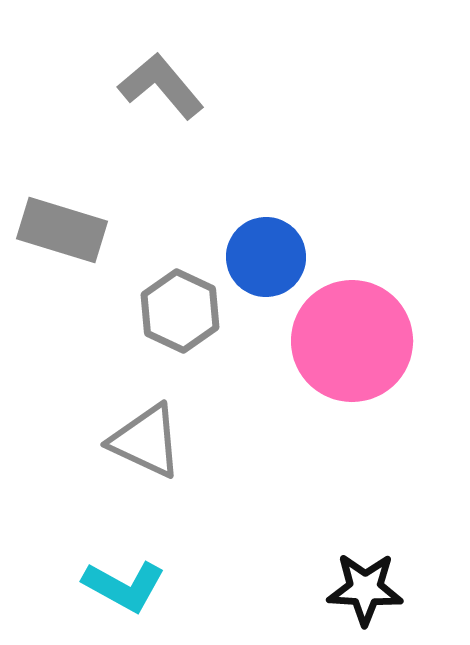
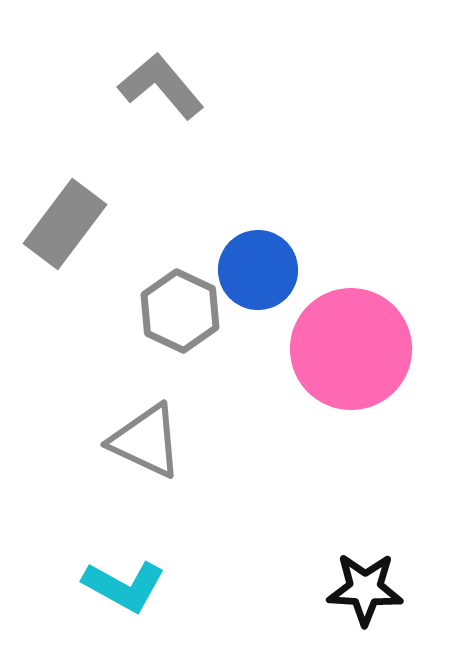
gray rectangle: moved 3 px right, 6 px up; rotated 70 degrees counterclockwise
blue circle: moved 8 px left, 13 px down
pink circle: moved 1 px left, 8 px down
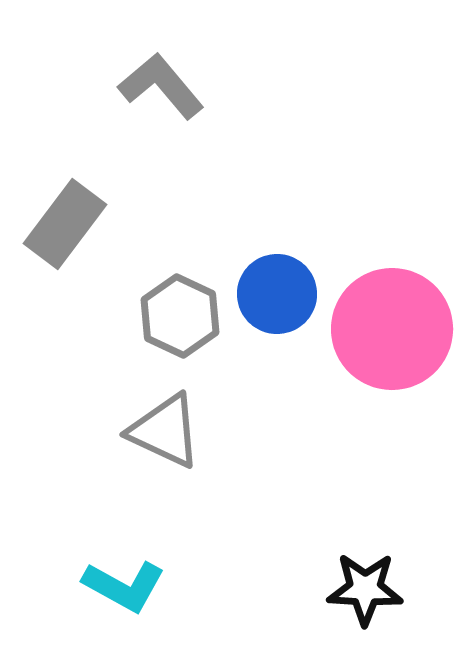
blue circle: moved 19 px right, 24 px down
gray hexagon: moved 5 px down
pink circle: moved 41 px right, 20 px up
gray triangle: moved 19 px right, 10 px up
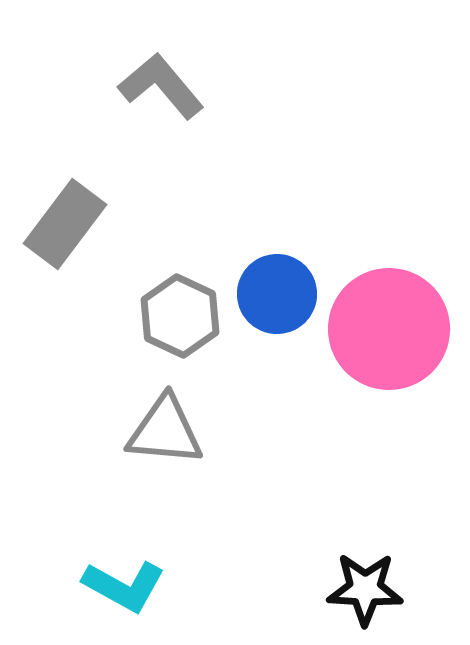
pink circle: moved 3 px left
gray triangle: rotated 20 degrees counterclockwise
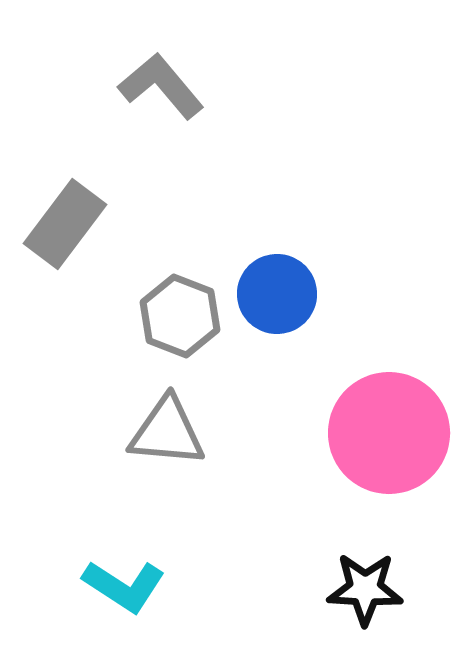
gray hexagon: rotated 4 degrees counterclockwise
pink circle: moved 104 px down
gray triangle: moved 2 px right, 1 px down
cyan L-shape: rotated 4 degrees clockwise
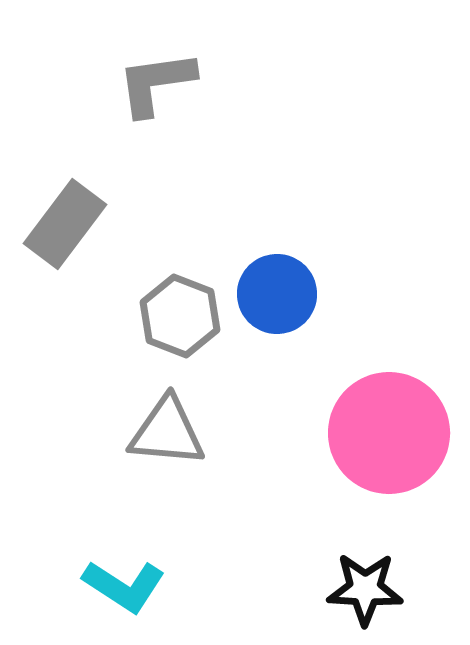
gray L-shape: moved 5 px left, 3 px up; rotated 58 degrees counterclockwise
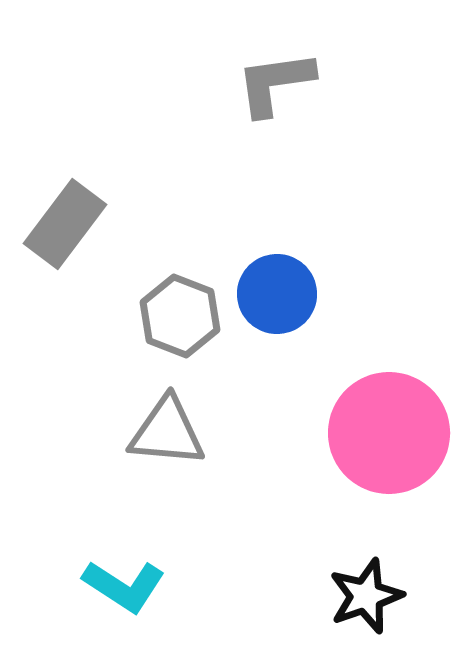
gray L-shape: moved 119 px right
black star: moved 1 px right, 7 px down; rotated 22 degrees counterclockwise
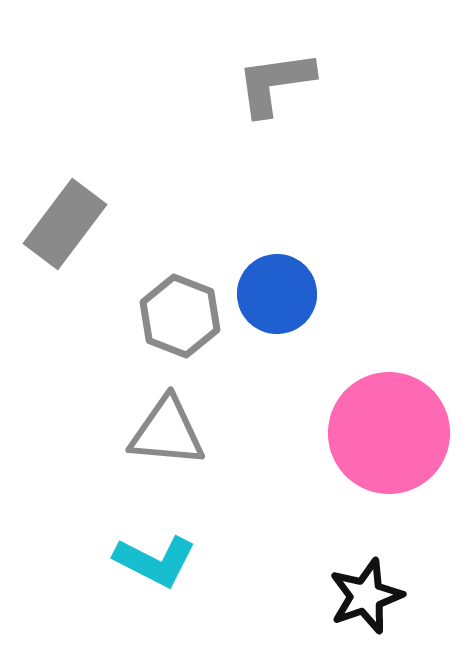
cyan L-shape: moved 31 px right, 25 px up; rotated 6 degrees counterclockwise
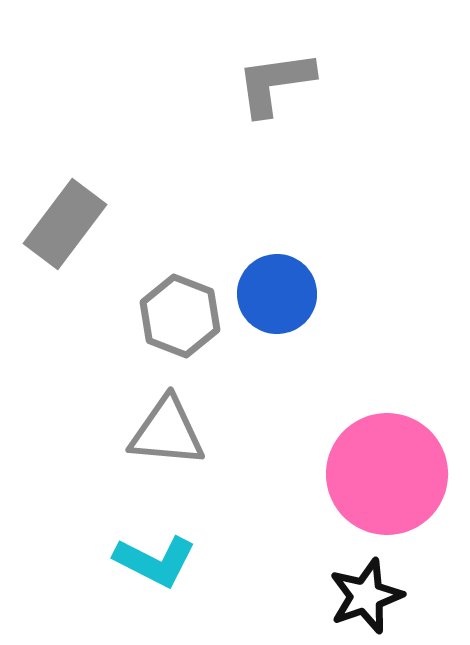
pink circle: moved 2 px left, 41 px down
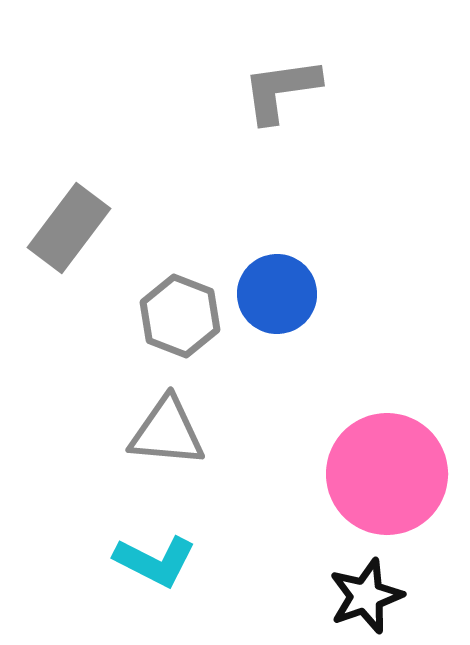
gray L-shape: moved 6 px right, 7 px down
gray rectangle: moved 4 px right, 4 px down
